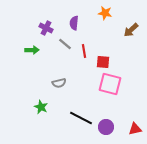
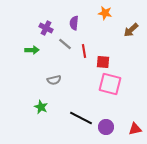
gray semicircle: moved 5 px left, 3 px up
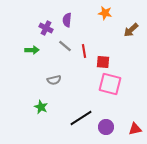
purple semicircle: moved 7 px left, 3 px up
gray line: moved 2 px down
black line: rotated 60 degrees counterclockwise
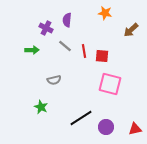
red square: moved 1 px left, 6 px up
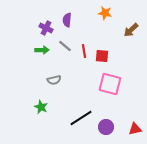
green arrow: moved 10 px right
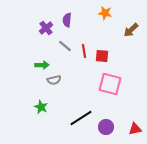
purple cross: rotated 24 degrees clockwise
green arrow: moved 15 px down
